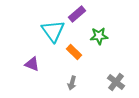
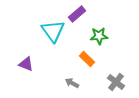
orange rectangle: moved 13 px right, 7 px down
purple triangle: moved 6 px left
gray arrow: rotated 104 degrees clockwise
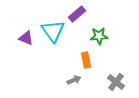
orange rectangle: moved 1 px left, 1 px down; rotated 35 degrees clockwise
purple triangle: moved 26 px up
gray arrow: moved 2 px right, 3 px up; rotated 128 degrees clockwise
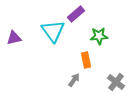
purple rectangle: moved 1 px left
purple triangle: moved 12 px left; rotated 35 degrees counterclockwise
gray arrow: rotated 32 degrees counterclockwise
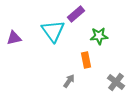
gray arrow: moved 5 px left, 1 px down
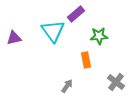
gray arrow: moved 2 px left, 5 px down
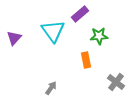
purple rectangle: moved 4 px right
purple triangle: rotated 35 degrees counterclockwise
gray arrow: moved 16 px left, 2 px down
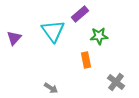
gray arrow: rotated 88 degrees clockwise
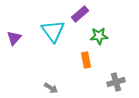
gray cross: rotated 36 degrees clockwise
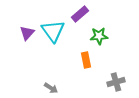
purple triangle: moved 13 px right, 5 px up
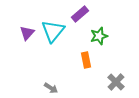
cyan triangle: rotated 15 degrees clockwise
green star: rotated 12 degrees counterclockwise
gray cross: rotated 30 degrees counterclockwise
